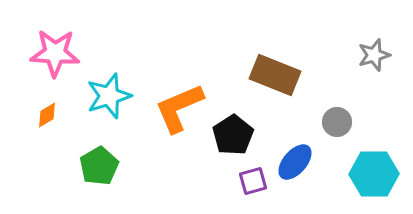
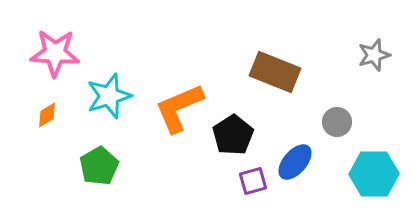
brown rectangle: moved 3 px up
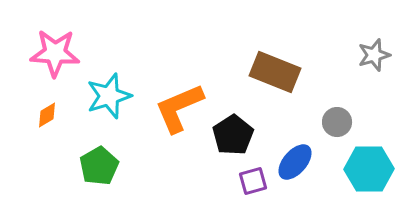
cyan hexagon: moved 5 px left, 5 px up
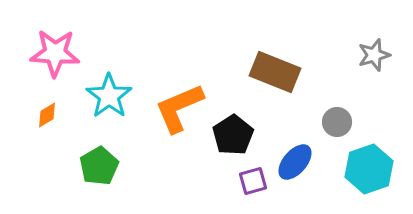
cyan star: rotated 18 degrees counterclockwise
cyan hexagon: rotated 18 degrees counterclockwise
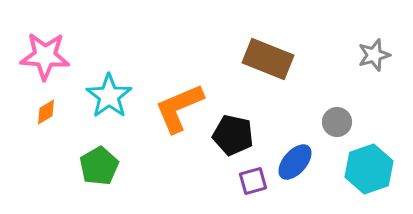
pink star: moved 10 px left, 3 px down
brown rectangle: moved 7 px left, 13 px up
orange diamond: moved 1 px left, 3 px up
black pentagon: rotated 27 degrees counterclockwise
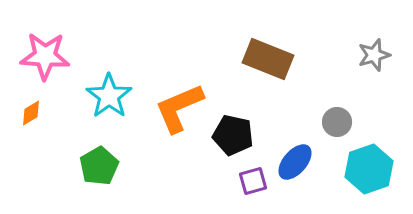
orange diamond: moved 15 px left, 1 px down
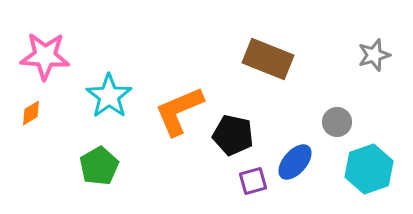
orange L-shape: moved 3 px down
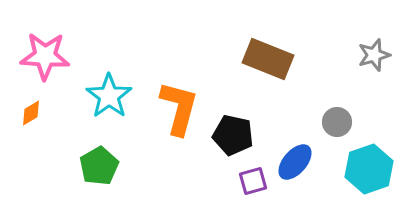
orange L-shape: moved 3 px up; rotated 128 degrees clockwise
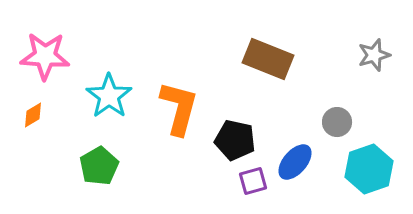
orange diamond: moved 2 px right, 2 px down
black pentagon: moved 2 px right, 5 px down
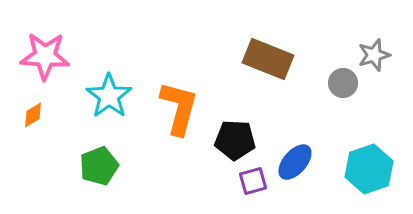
gray circle: moved 6 px right, 39 px up
black pentagon: rotated 9 degrees counterclockwise
green pentagon: rotated 9 degrees clockwise
